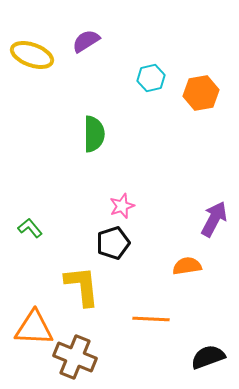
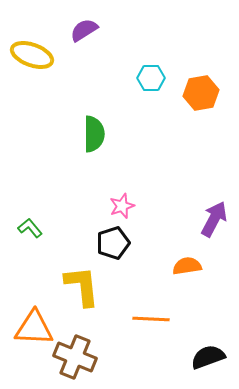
purple semicircle: moved 2 px left, 11 px up
cyan hexagon: rotated 12 degrees clockwise
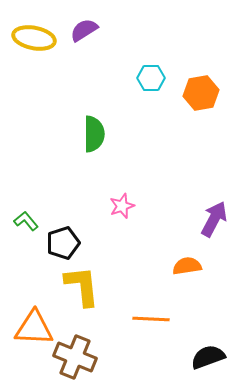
yellow ellipse: moved 2 px right, 17 px up; rotated 9 degrees counterclockwise
green L-shape: moved 4 px left, 7 px up
black pentagon: moved 50 px left
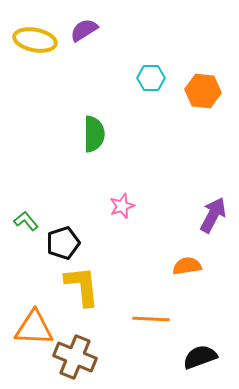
yellow ellipse: moved 1 px right, 2 px down
orange hexagon: moved 2 px right, 2 px up; rotated 16 degrees clockwise
purple arrow: moved 1 px left, 4 px up
black semicircle: moved 8 px left
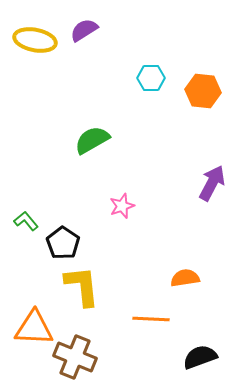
green semicircle: moved 2 px left, 6 px down; rotated 120 degrees counterclockwise
purple arrow: moved 1 px left, 32 px up
black pentagon: rotated 20 degrees counterclockwise
orange semicircle: moved 2 px left, 12 px down
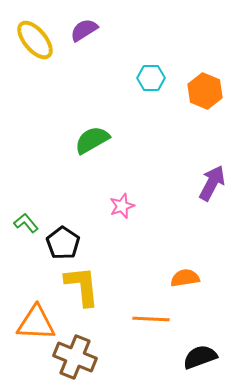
yellow ellipse: rotated 39 degrees clockwise
orange hexagon: moved 2 px right; rotated 16 degrees clockwise
green L-shape: moved 2 px down
orange triangle: moved 2 px right, 5 px up
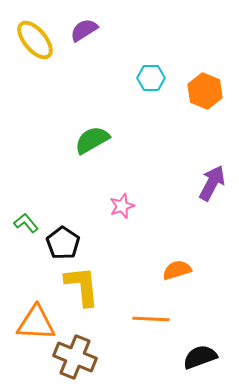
orange semicircle: moved 8 px left, 8 px up; rotated 8 degrees counterclockwise
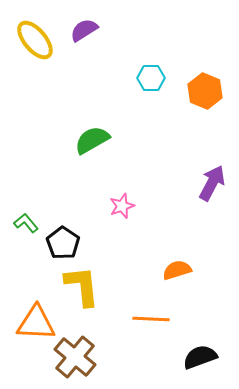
brown cross: rotated 18 degrees clockwise
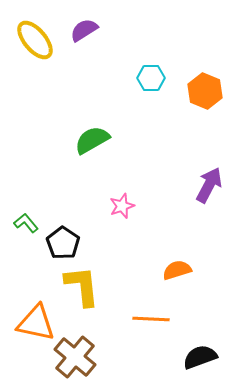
purple arrow: moved 3 px left, 2 px down
orange triangle: rotated 9 degrees clockwise
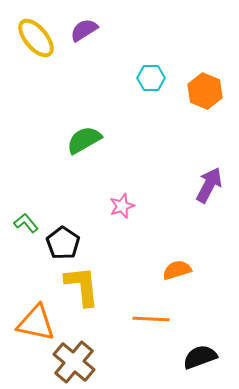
yellow ellipse: moved 1 px right, 2 px up
green semicircle: moved 8 px left
brown cross: moved 1 px left, 5 px down
